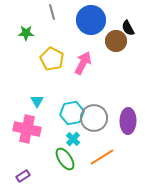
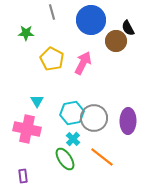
orange line: rotated 70 degrees clockwise
purple rectangle: rotated 64 degrees counterclockwise
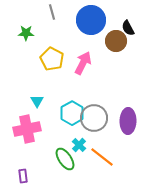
cyan hexagon: rotated 20 degrees counterclockwise
pink cross: rotated 24 degrees counterclockwise
cyan cross: moved 6 px right, 6 px down
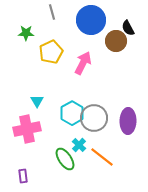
yellow pentagon: moved 1 px left, 7 px up; rotated 20 degrees clockwise
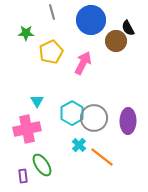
green ellipse: moved 23 px left, 6 px down
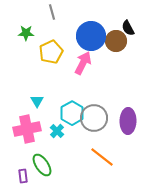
blue circle: moved 16 px down
cyan cross: moved 22 px left, 14 px up
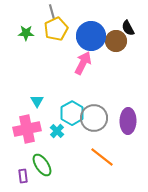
yellow pentagon: moved 5 px right, 23 px up
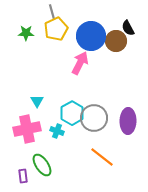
pink arrow: moved 3 px left
cyan cross: rotated 24 degrees counterclockwise
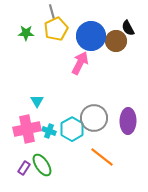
cyan hexagon: moved 16 px down
cyan cross: moved 8 px left
purple rectangle: moved 1 px right, 8 px up; rotated 40 degrees clockwise
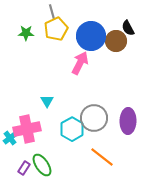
cyan triangle: moved 10 px right
cyan cross: moved 39 px left, 7 px down; rotated 32 degrees clockwise
